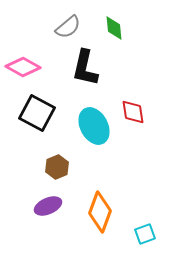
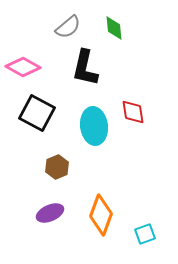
cyan ellipse: rotated 21 degrees clockwise
purple ellipse: moved 2 px right, 7 px down
orange diamond: moved 1 px right, 3 px down
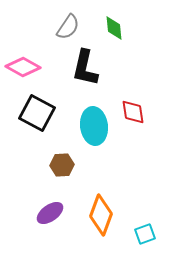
gray semicircle: rotated 16 degrees counterclockwise
brown hexagon: moved 5 px right, 2 px up; rotated 20 degrees clockwise
purple ellipse: rotated 12 degrees counterclockwise
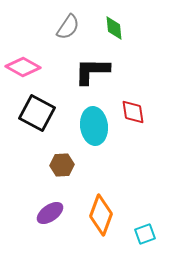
black L-shape: moved 7 px right, 3 px down; rotated 78 degrees clockwise
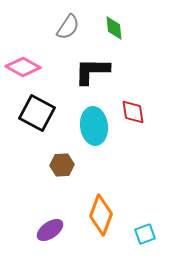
purple ellipse: moved 17 px down
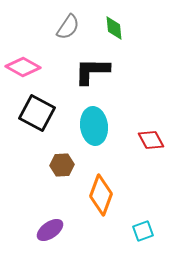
red diamond: moved 18 px right, 28 px down; rotated 20 degrees counterclockwise
orange diamond: moved 20 px up
cyan square: moved 2 px left, 3 px up
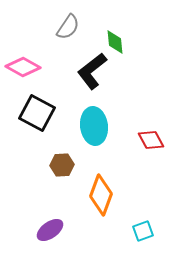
green diamond: moved 1 px right, 14 px down
black L-shape: rotated 39 degrees counterclockwise
